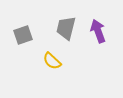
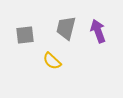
gray square: moved 2 px right; rotated 12 degrees clockwise
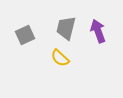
gray square: rotated 18 degrees counterclockwise
yellow semicircle: moved 8 px right, 3 px up
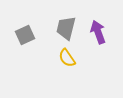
purple arrow: moved 1 px down
yellow semicircle: moved 7 px right; rotated 12 degrees clockwise
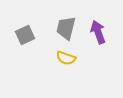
yellow semicircle: moved 1 px left; rotated 36 degrees counterclockwise
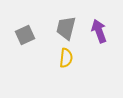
purple arrow: moved 1 px right, 1 px up
yellow semicircle: rotated 102 degrees counterclockwise
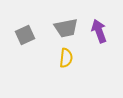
gray trapezoid: rotated 115 degrees counterclockwise
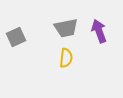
gray square: moved 9 px left, 2 px down
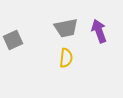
gray square: moved 3 px left, 3 px down
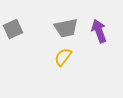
gray square: moved 11 px up
yellow semicircle: moved 3 px left, 1 px up; rotated 150 degrees counterclockwise
